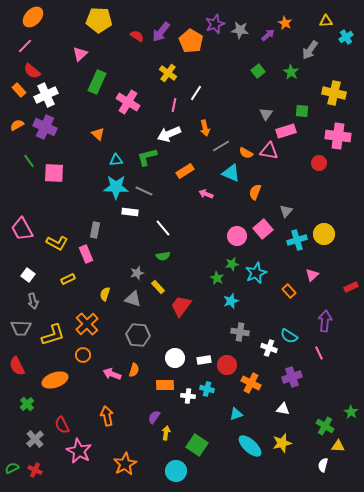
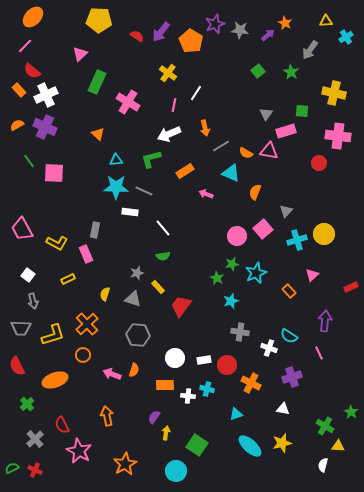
green L-shape at (147, 157): moved 4 px right, 2 px down
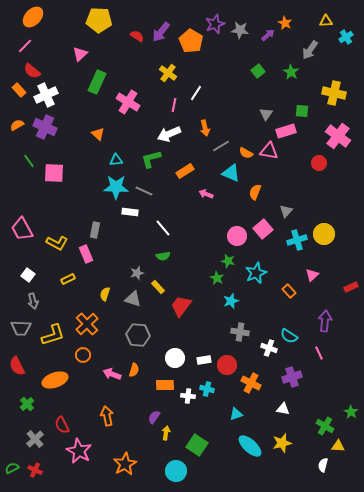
pink cross at (338, 136): rotated 30 degrees clockwise
green star at (232, 264): moved 4 px left, 3 px up; rotated 24 degrees clockwise
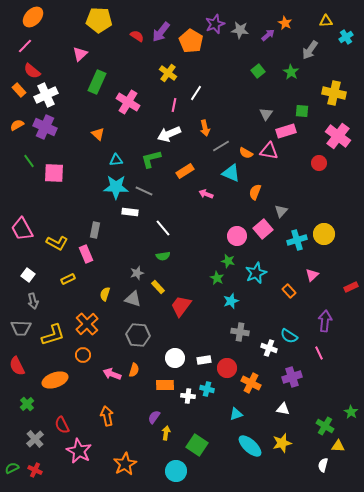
gray triangle at (286, 211): moved 5 px left
red circle at (227, 365): moved 3 px down
